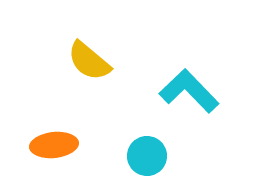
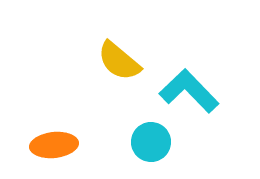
yellow semicircle: moved 30 px right
cyan circle: moved 4 px right, 14 px up
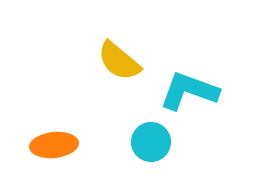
cyan L-shape: rotated 26 degrees counterclockwise
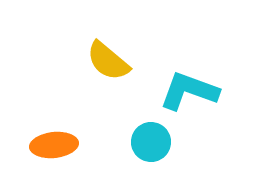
yellow semicircle: moved 11 px left
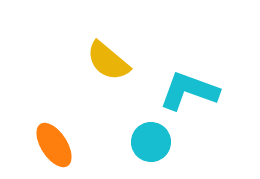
orange ellipse: rotated 63 degrees clockwise
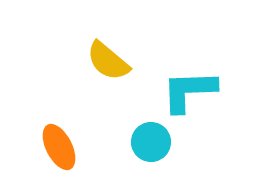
cyan L-shape: rotated 22 degrees counterclockwise
orange ellipse: moved 5 px right, 2 px down; rotated 6 degrees clockwise
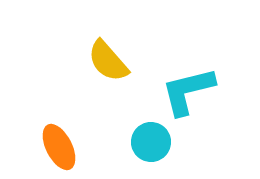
yellow semicircle: rotated 9 degrees clockwise
cyan L-shape: moved 1 px left; rotated 12 degrees counterclockwise
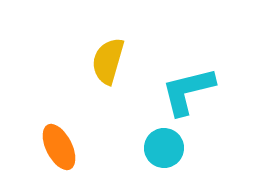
yellow semicircle: rotated 57 degrees clockwise
cyan circle: moved 13 px right, 6 px down
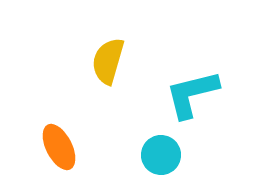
cyan L-shape: moved 4 px right, 3 px down
cyan circle: moved 3 px left, 7 px down
